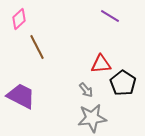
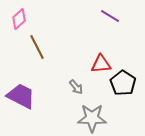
gray arrow: moved 10 px left, 3 px up
gray star: rotated 8 degrees clockwise
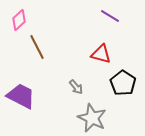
pink diamond: moved 1 px down
red triangle: moved 10 px up; rotated 20 degrees clockwise
gray star: rotated 24 degrees clockwise
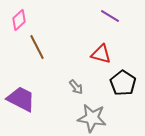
purple trapezoid: moved 3 px down
gray star: rotated 16 degrees counterclockwise
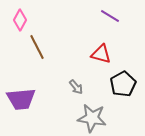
pink diamond: moved 1 px right; rotated 20 degrees counterclockwise
black pentagon: moved 1 px down; rotated 10 degrees clockwise
purple trapezoid: rotated 148 degrees clockwise
